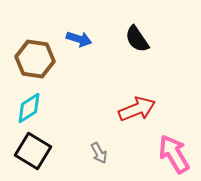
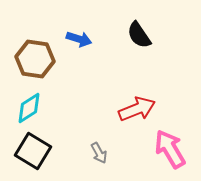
black semicircle: moved 2 px right, 4 px up
pink arrow: moved 4 px left, 5 px up
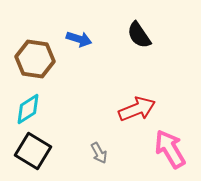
cyan diamond: moved 1 px left, 1 px down
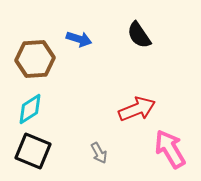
brown hexagon: rotated 12 degrees counterclockwise
cyan diamond: moved 2 px right
black square: rotated 9 degrees counterclockwise
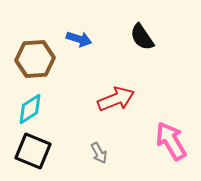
black semicircle: moved 3 px right, 2 px down
red arrow: moved 21 px left, 10 px up
pink arrow: moved 1 px right, 8 px up
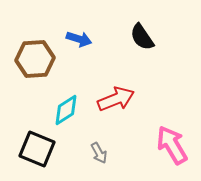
cyan diamond: moved 36 px right, 1 px down
pink arrow: moved 1 px right, 4 px down
black square: moved 4 px right, 2 px up
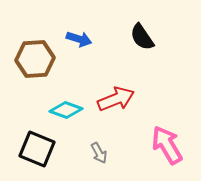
cyan diamond: rotated 52 degrees clockwise
pink arrow: moved 5 px left
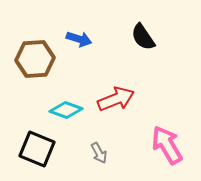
black semicircle: moved 1 px right
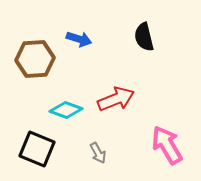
black semicircle: moved 1 px right; rotated 20 degrees clockwise
gray arrow: moved 1 px left
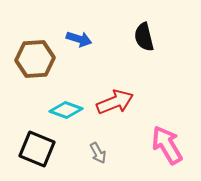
red arrow: moved 1 px left, 3 px down
